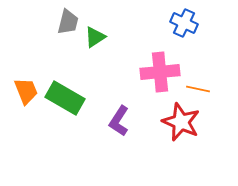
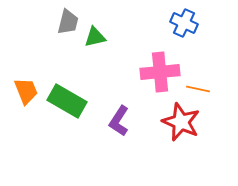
green triangle: rotated 20 degrees clockwise
green rectangle: moved 2 px right, 3 px down
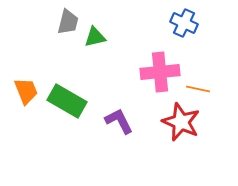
purple L-shape: rotated 120 degrees clockwise
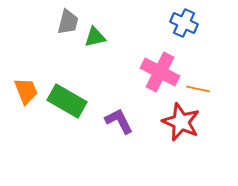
pink cross: rotated 33 degrees clockwise
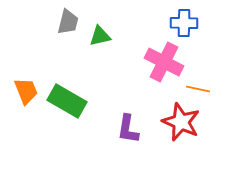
blue cross: rotated 24 degrees counterclockwise
green triangle: moved 5 px right, 1 px up
pink cross: moved 4 px right, 10 px up
purple L-shape: moved 9 px right, 8 px down; rotated 144 degrees counterclockwise
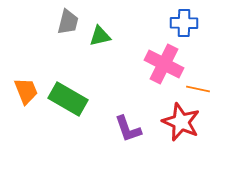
pink cross: moved 2 px down
green rectangle: moved 1 px right, 2 px up
purple L-shape: rotated 28 degrees counterclockwise
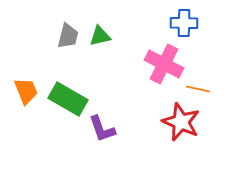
gray trapezoid: moved 14 px down
purple L-shape: moved 26 px left
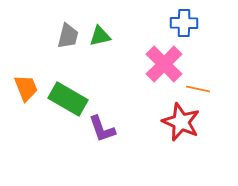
pink cross: rotated 18 degrees clockwise
orange trapezoid: moved 3 px up
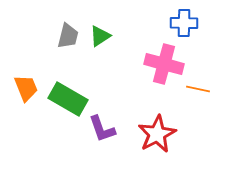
green triangle: rotated 20 degrees counterclockwise
pink cross: rotated 30 degrees counterclockwise
red star: moved 24 px left, 12 px down; rotated 21 degrees clockwise
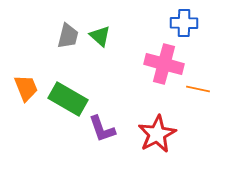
green triangle: rotated 45 degrees counterclockwise
